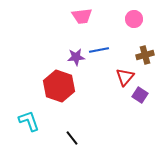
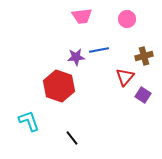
pink circle: moved 7 px left
brown cross: moved 1 px left, 1 px down
purple square: moved 3 px right
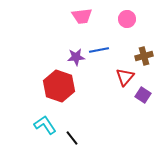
cyan L-shape: moved 16 px right, 4 px down; rotated 15 degrees counterclockwise
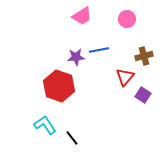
pink trapezoid: rotated 25 degrees counterclockwise
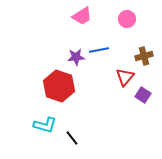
cyan L-shape: rotated 140 degrees clockwise
